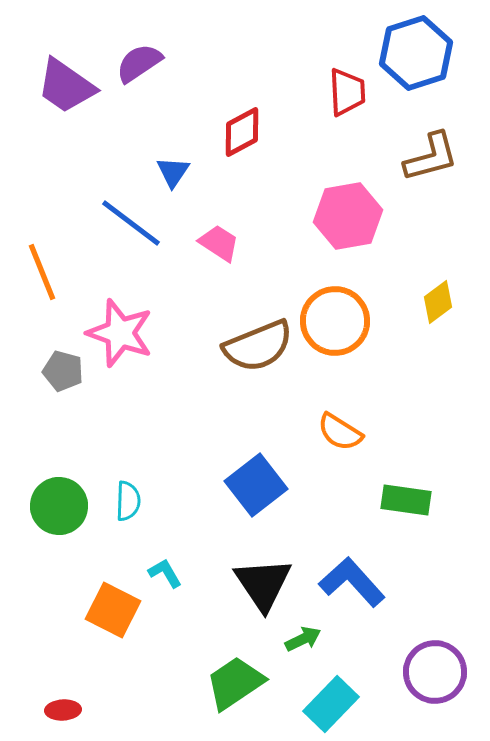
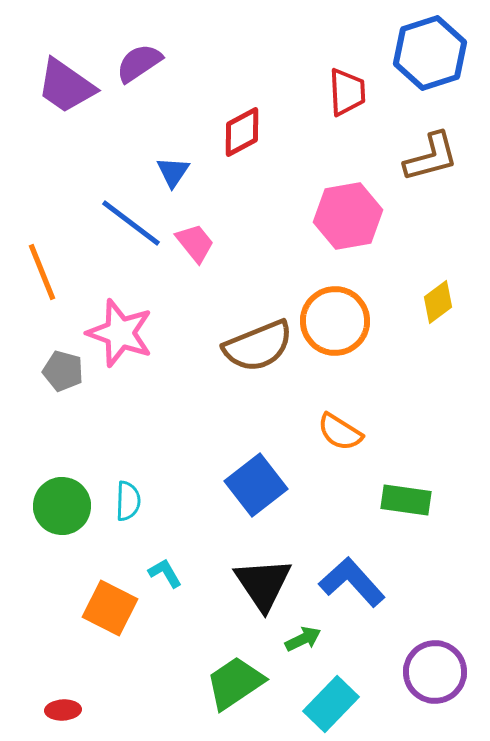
blue hexagon: moved 14 px right
pink trapezoid: moved 24 px left; rotated 18 degrees clockwise
green circle: moved 3 px right
orange square: moved 3 px left, 2 px up
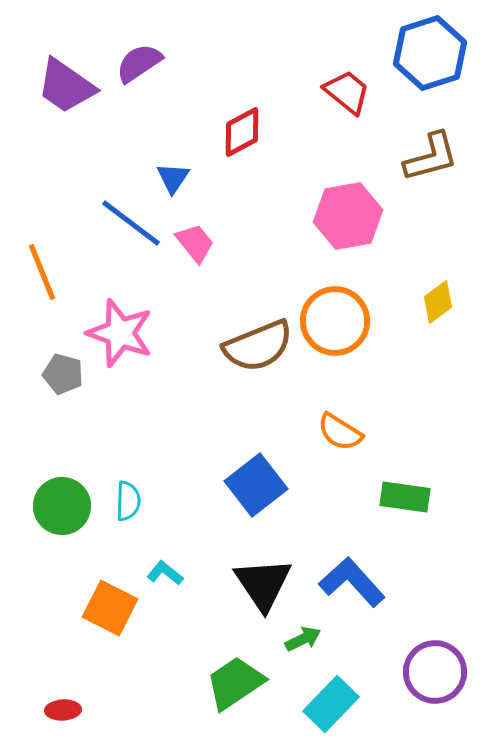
red trapezoid: rotated 48 degrees counterclockwise
blue triangle: moved 6 px down
gray pentagon: moved 3 px down
green rectangle: moved 1 px left, 3 px up
cyan L-shape: rotated 21 degrees counterclockwise
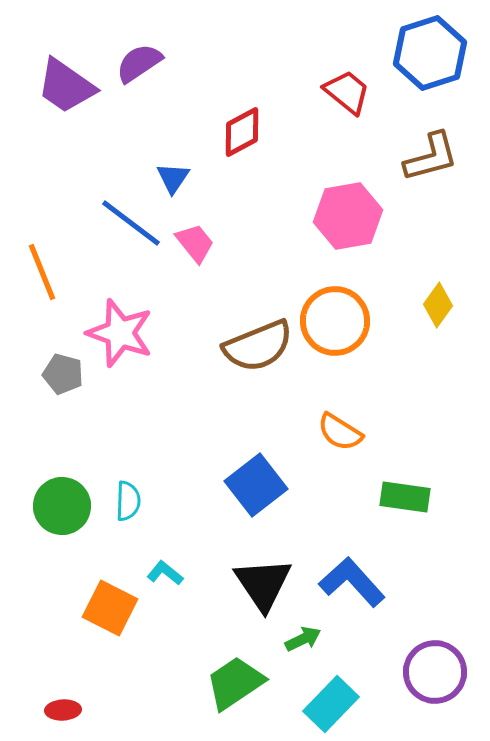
yellow diamond: moved 3 px down; rotated 18 degrees counterclockwise
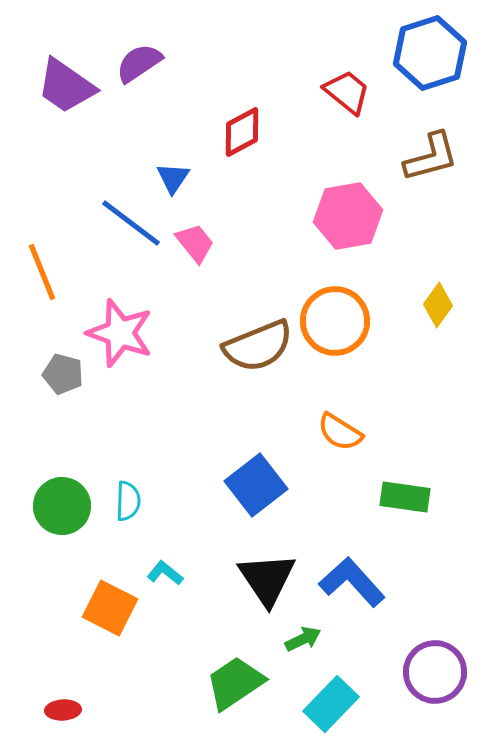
black triangle: moved 4 px right, 5 px up
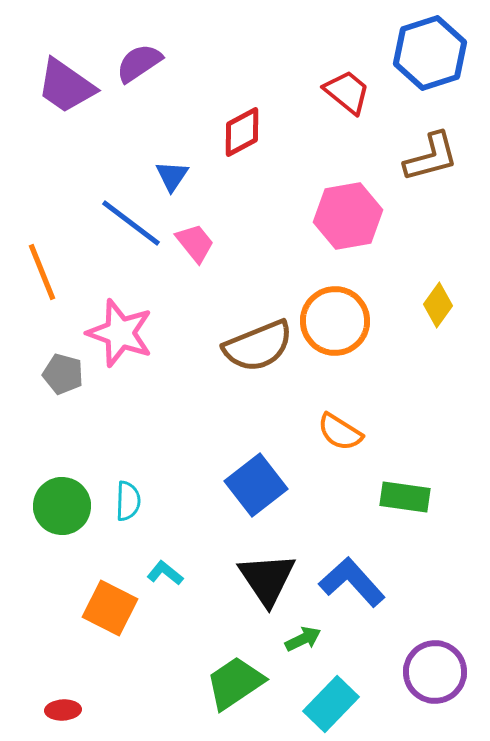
blue triangle: moved 1 px left, 2 px up
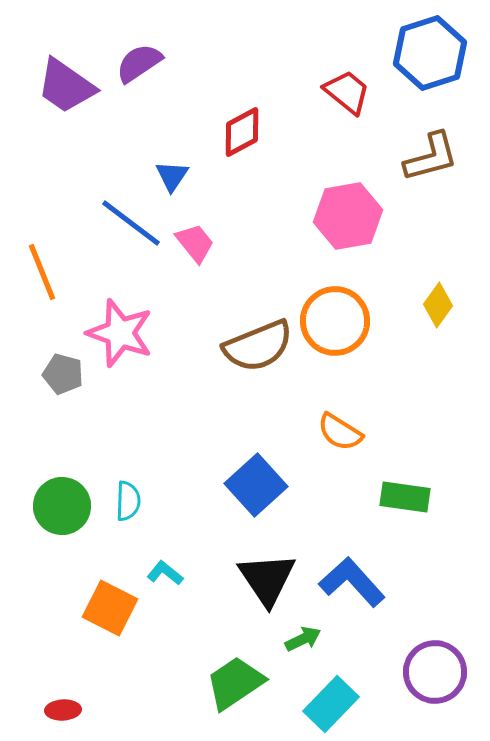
blue square: rotated 4 degrees counterclockwise
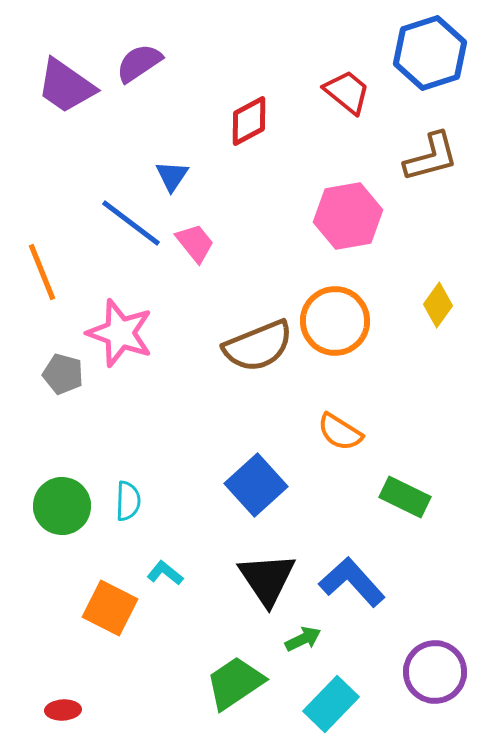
red diamond: moved 7 px right, 11 px up
green rectangle: rotated 18 degrees clockwise
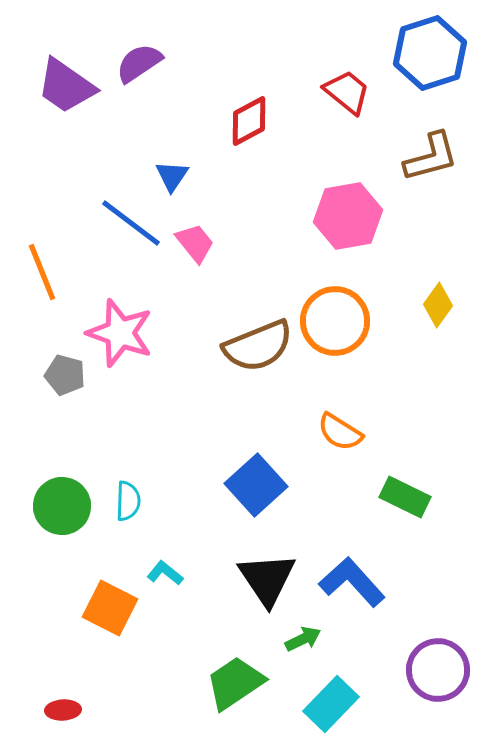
gray pentagon: moved 2 px right, 1 px down
purple circle: moved 3 px right, 2 px up
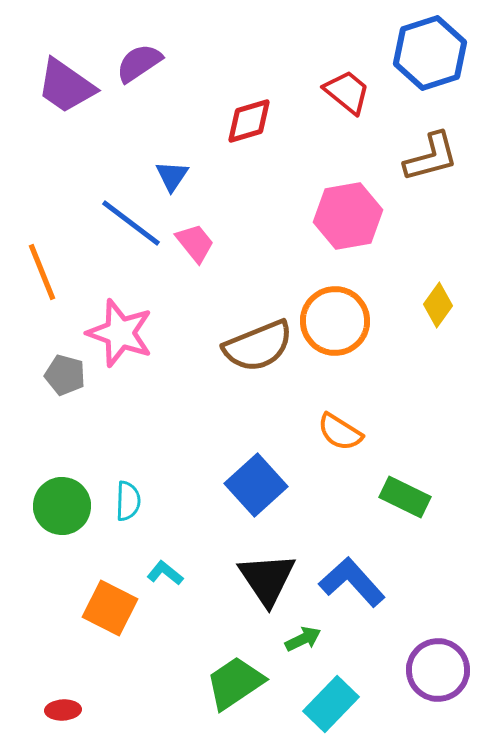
red diamond: rotated 12 degrees clockwise
